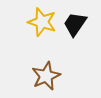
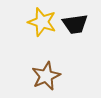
black trapezoid: rotated 132 degrees counterclockwise
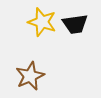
brown star: moved 16 px left
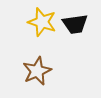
brown star: moved 7 px right, 5 px up
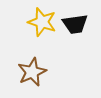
brown star: moved 5 px left, 1 px down
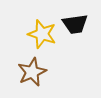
yellow star: moved 12 px down
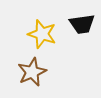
black trapezoid: moved 7 px right
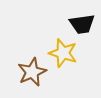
yellow star: moved 21 px right, 19 px down
